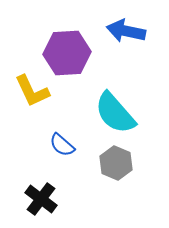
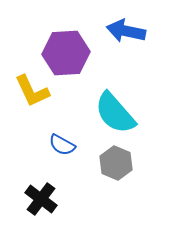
purple hexagon: moved 1 px left
blue semicircle: rotated 12 degrees counterclockwise
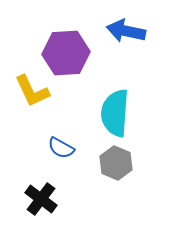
cyan semicircle: rotated 45 degrees clockwise
blue semicircle: moved 1 px left, 3 px down
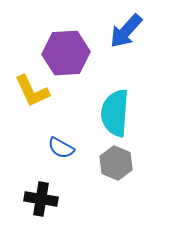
blue arrow: rotated 60 degrees counterclockwise
black cross: rotated 28 degrees counterclockwise
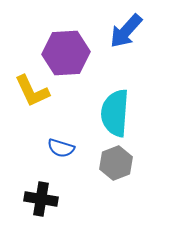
blue semicircle: rotated 12 degrees counterclockwise
gray hexagon: rotated 16 degrees clockwise
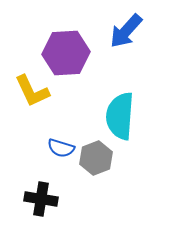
cyan semicircle: moved 5 px right, 3 px down
gray hexagon: moved 20 px left, 5 px up
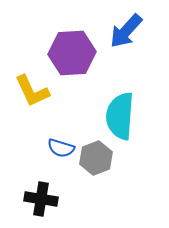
purple hexagon: moved 6 px right
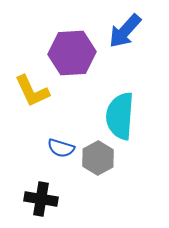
blue arrow: moved 1 px left
gray hexagon: moved 2 px right; rotated 8 degrees counterclockwise
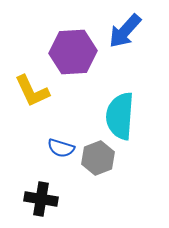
purple hexagon: moved 1 px right, 1 px up
gray hexagon: rotated 8 degrees clockwise
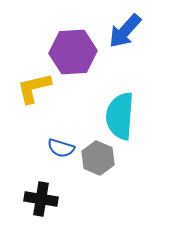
yellow L-shape: moved 2 px right, 3 px up; rotated 102 degrees clockwise
gray hexagon: rotated 16 degrees counterclockwise
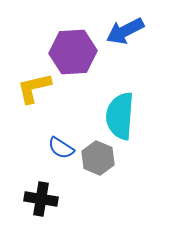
blue arrow: rotated 21 degrees clockwise
blue semicircle: rotated 16 degrees clockwise
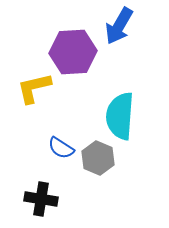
blue arrow: moved 6 px left, 5 px up; rotated 33 degrees counterclockwise
